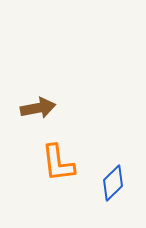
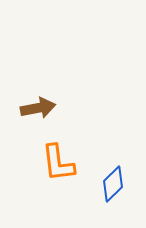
blue diamond: moved 1 px down
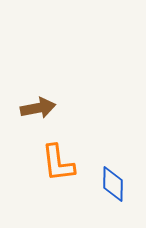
blue diamond: rotated 45 degrees counterclockwise
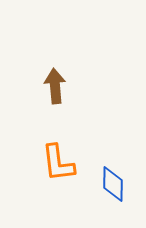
brown arrow: moved 17 px right, 22 px up; rotated 84 degrees counterclockwise
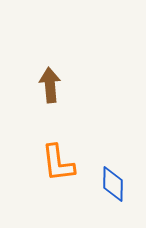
brown arrow: moved 5 px left, 1 px up
